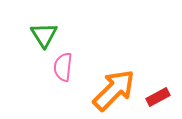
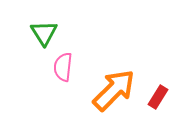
green triangle: moved 2 px up
red rectangle: rotated 30 degrees counterclockwise
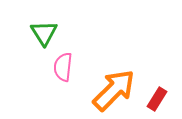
red rectangle: moved 1 px left, 2 px down
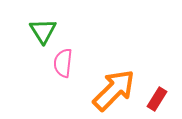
green triangle: moved 1 px left, 2 px up
pink semicircle: moved 4 px up
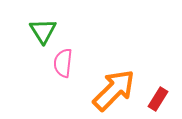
red rectangle: moved 1 px right
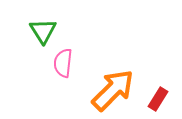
orange arrow: moved 1 px left
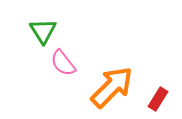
pink semicircle: rotated 44 degrees counterclockwise
orange arrow: moved 1 px left, 3 px up
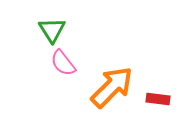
green triangle: moved 9 px right, 1 px up
red rectangle: rotated 65 degrees clockwise
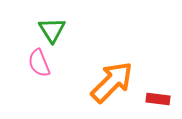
pink semicircle: moved 24 px left; rotated 16 degrees clockwise
orange arrow: moved 5 px up
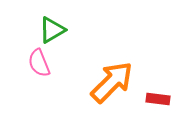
green triangle: rotated 32 degrees clockwise
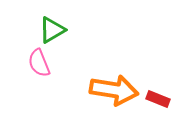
orange arrow: moved 2 px right, 8 px down; rotated 54 degrees clockwise
red rectangle: rotated 15 degrees clockwise
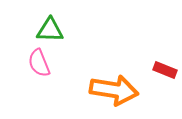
green triangle: moved 2 px left; rotated 32 degrees clockwise
red rectangle: moved 7 px right, 29 px up
